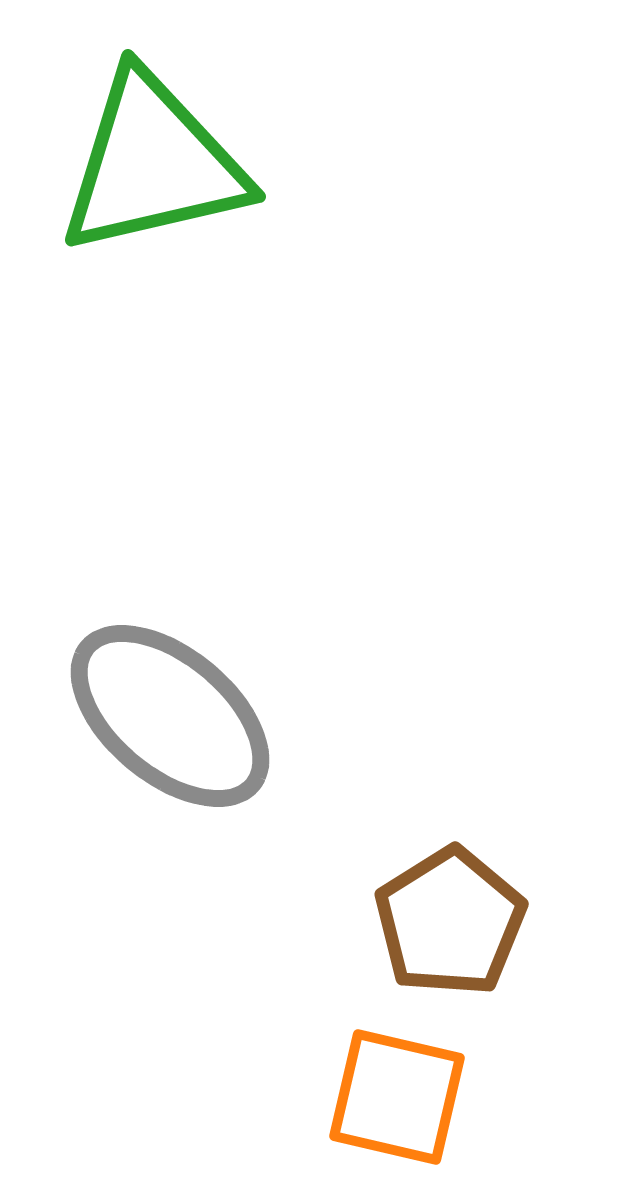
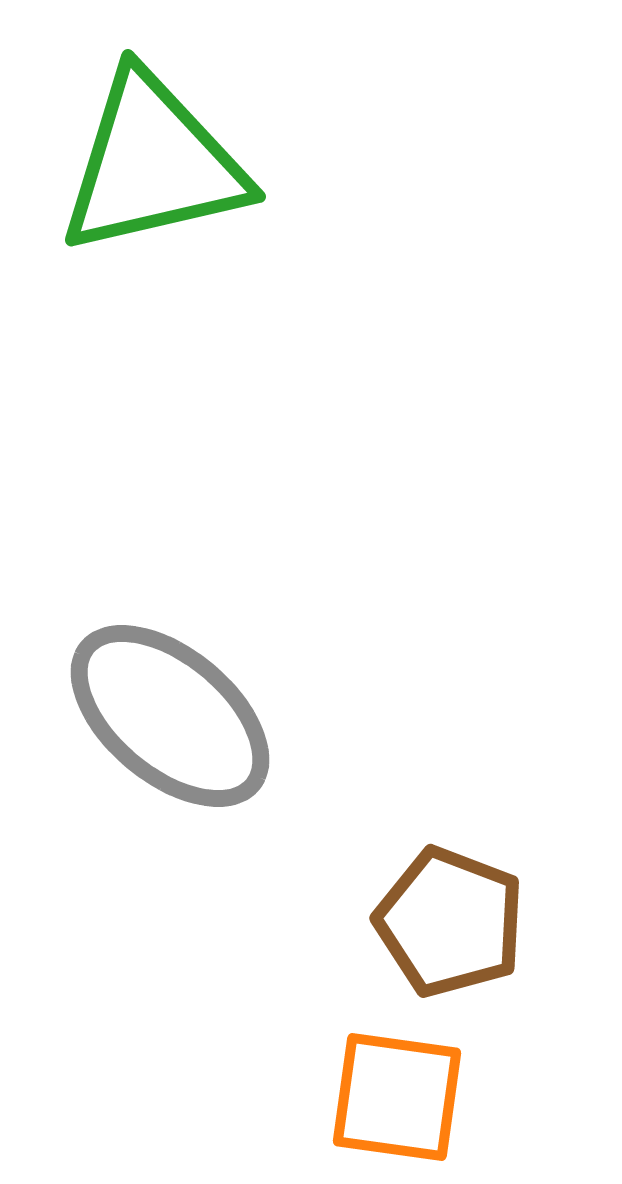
brown pentagon: rotated 19 degrees counterclockwise
orange square: rotated 5 degrees counterclockwise
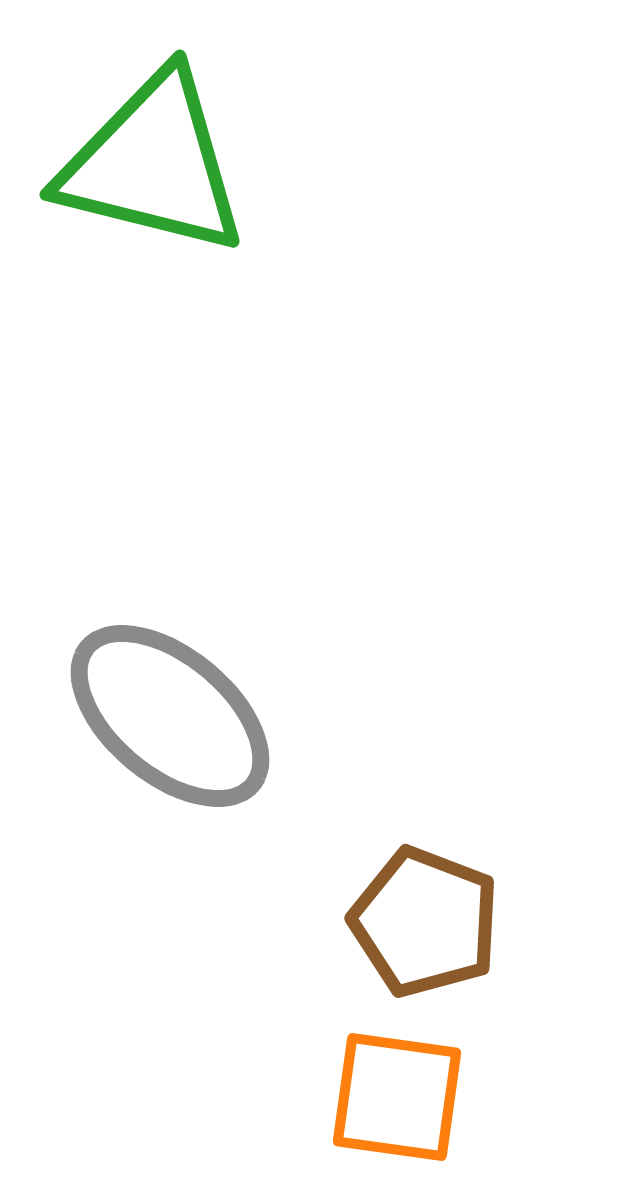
green triangle: rotated 27 degrees clockwise
brown pentagon: moved 25 px left
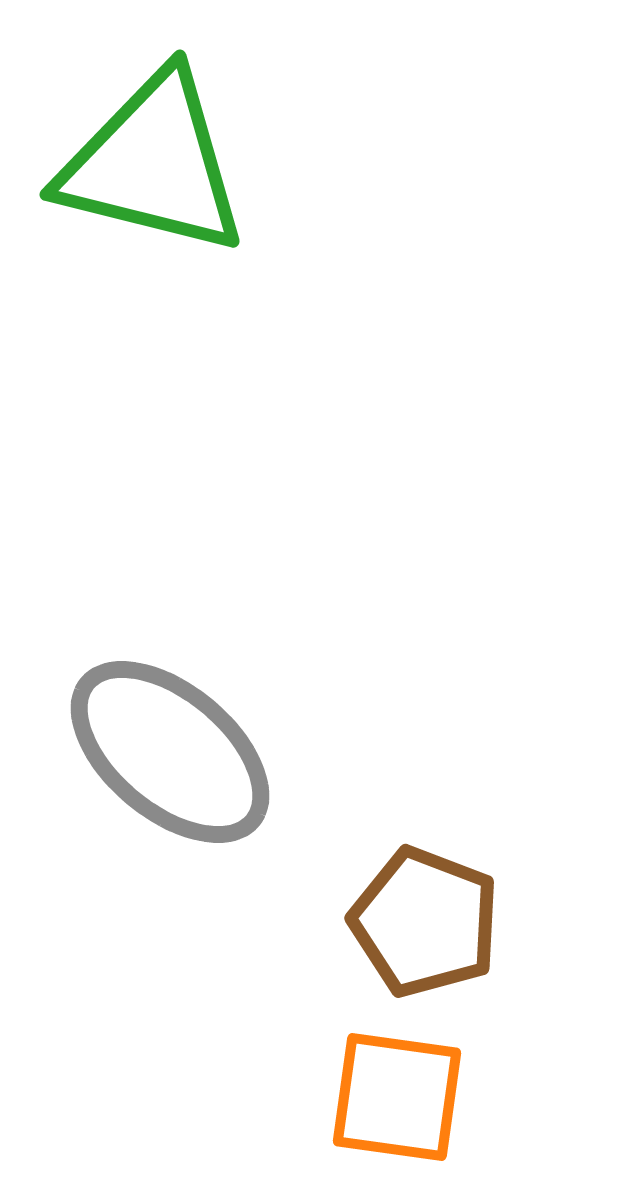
gray ellipse: moved 36 px down
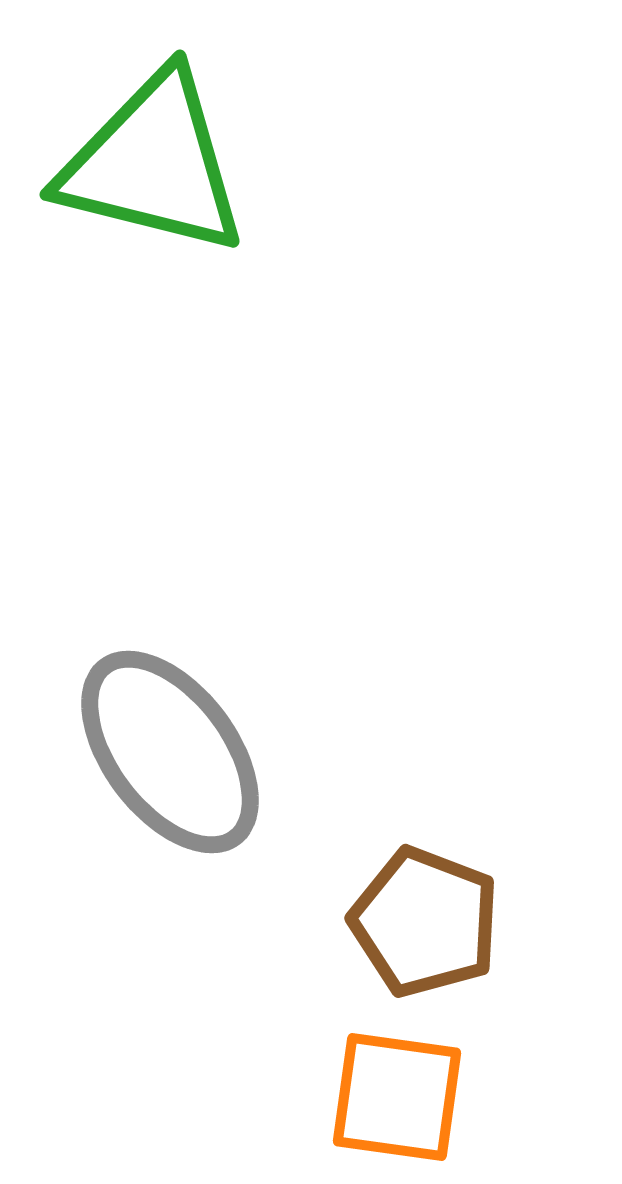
gray ellipse: rotated 13 degrees clockwise
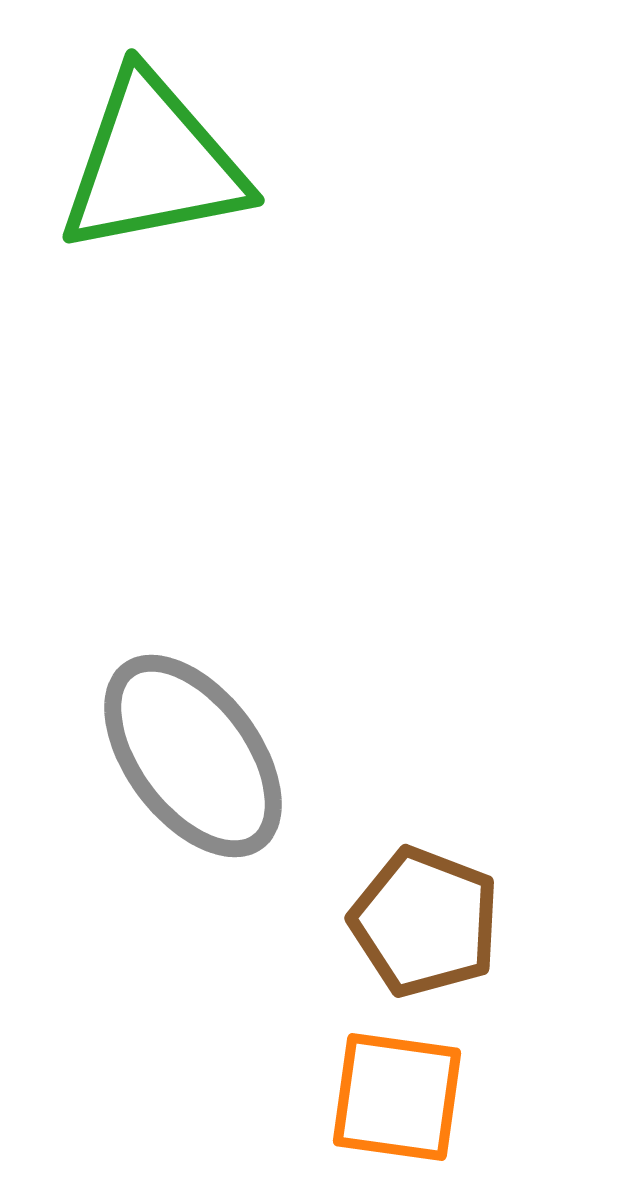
green triangle: rotated 25 degrees counterclockwise
gray ellipse: moved 23 px right, 4 px down
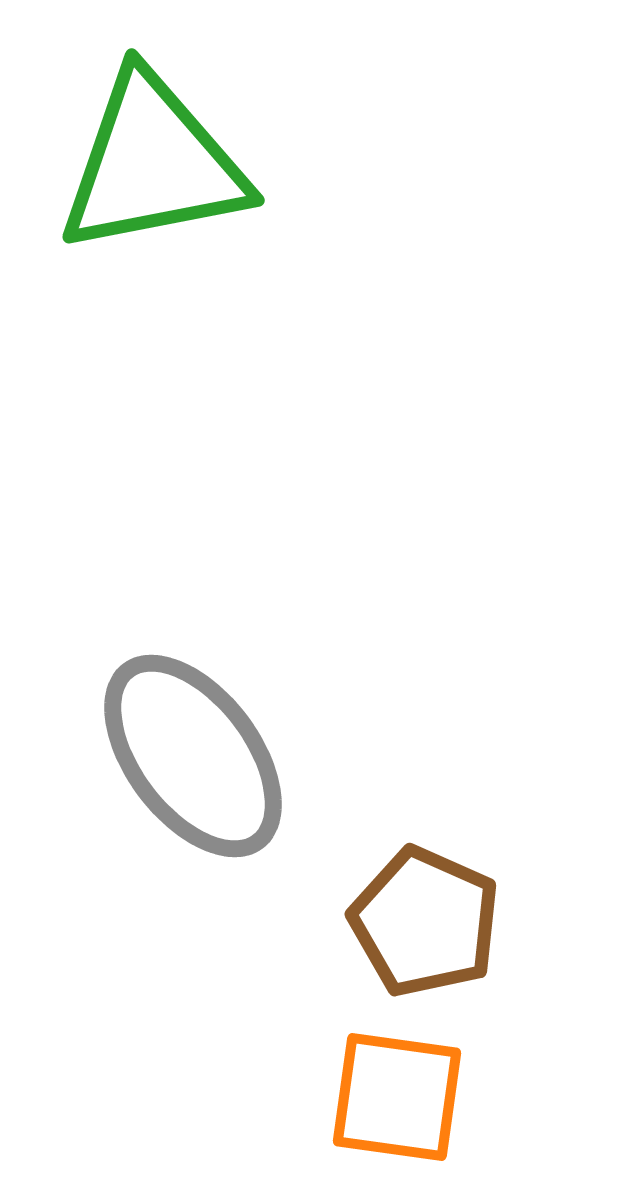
brown pentagon: rotated 3 degrees clockwise
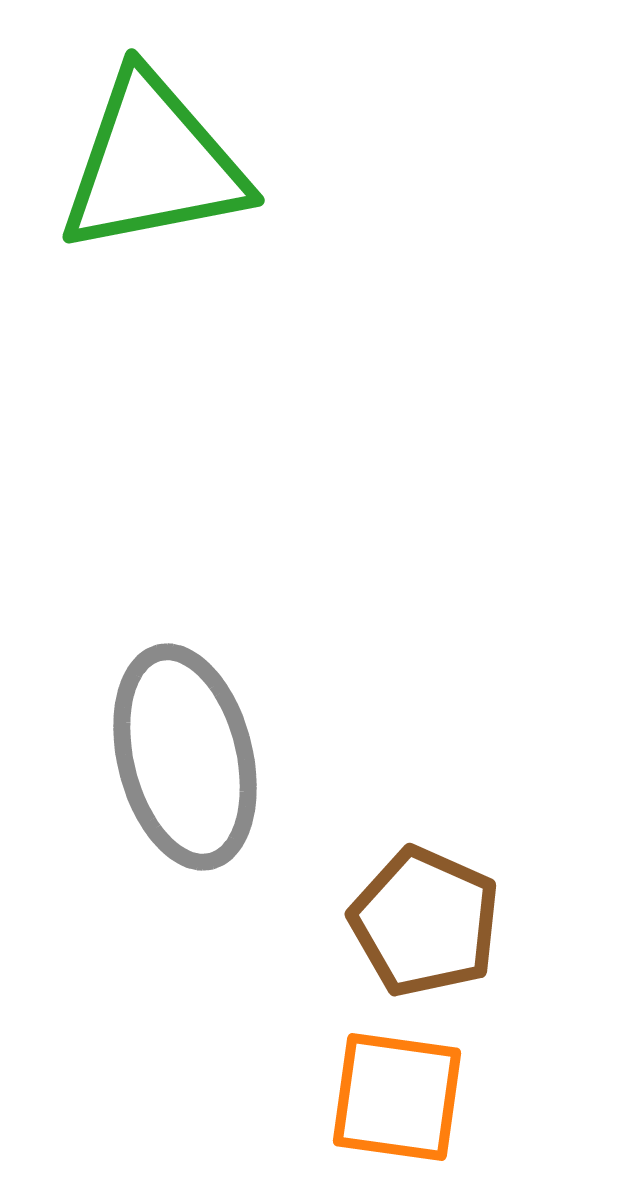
gray ellipse: moved 8 px left, 1 px down; rotated 23 degrees clockwise
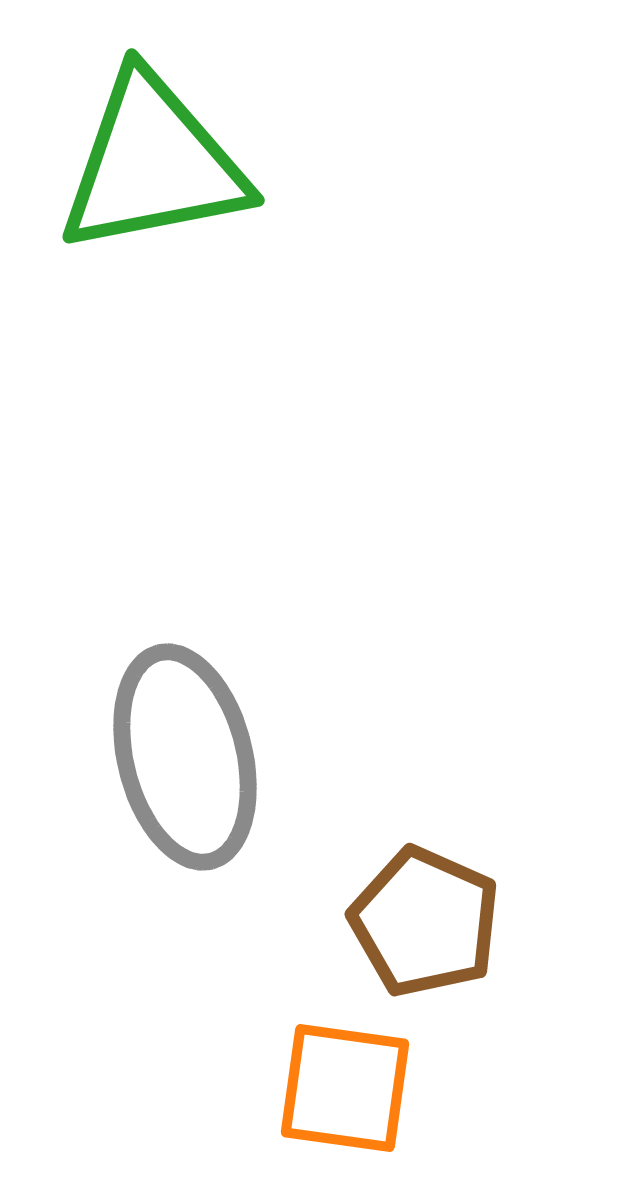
orange square: moved 52 px left, 9 px up
